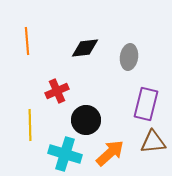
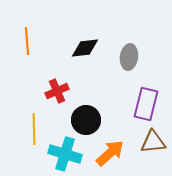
yellow line: moved 4 px right, 4 px down
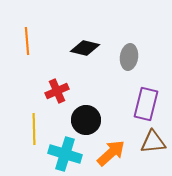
black diamond: rotated 20 degrees clockwise
orange arrow: moved 1 px right
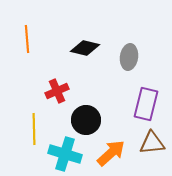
orange line: moved 2 px up
brown triangle: moved 1 px left, 1 px down
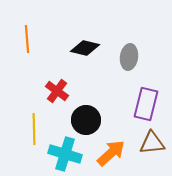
red cross: rotated 30 degrees counterclockwise
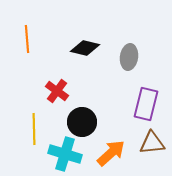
black circle: moved 4 px left, 2 px down
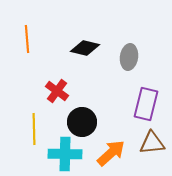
cyan cross: rotated 16 degrees counterclockwise
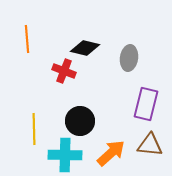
gray ellipse: moved 1 px down
red cross: moved 7 px right, 20 px up; rotated 15 degrees counterclockwise
black circle: moved 2 px left, 1 px up
brown triangle: moved 2 px left, 2 px down; rotated 12 degrees clockwise
cyan cross: moved 1 px down
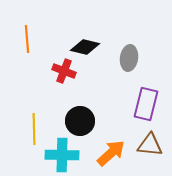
black diamond: moved 1 px up
cyan cross: moved 3 px left
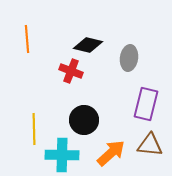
black diamond: moved 3 px right, 2 px up
red cross: moved 7 px right
black circle: moved 4 px right, 1 px up
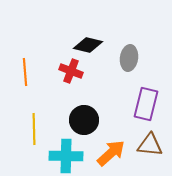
orange line: moved 2 px left, 33 px down
cyan cross: moved 4 px right, 1 px down
